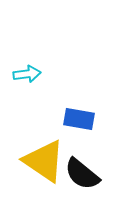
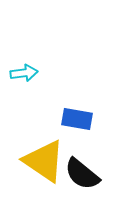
cyan arrow: moved 3 px left, 1 px up
blue rectangle: moved 2 px left
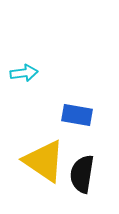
blue rectangle: moved 4 px up
black semicircle: rotated 60 degrees clockwise
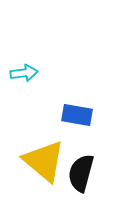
yellow triangle: rotated 6 degrees clockwise
black semicircle: moved 1 px left, 1 px up; rotated 6 degrees clockwise
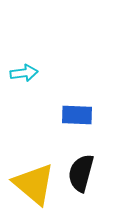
blue rectangle: rotated 8 degrees counterclockwise
yellow triangle: moved 10 px left, 23 px down
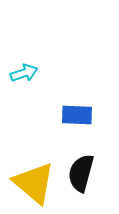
cyan arrow: rotated 12 degrees counterclockwise
yellow triangle: moved 1 px up
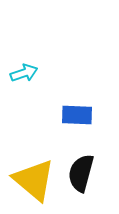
yellow triangle: moved 3 px up
